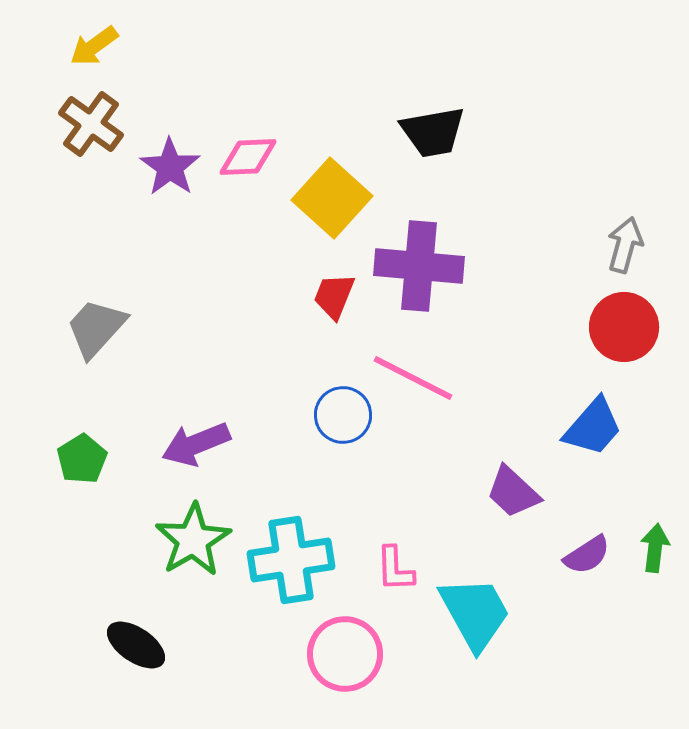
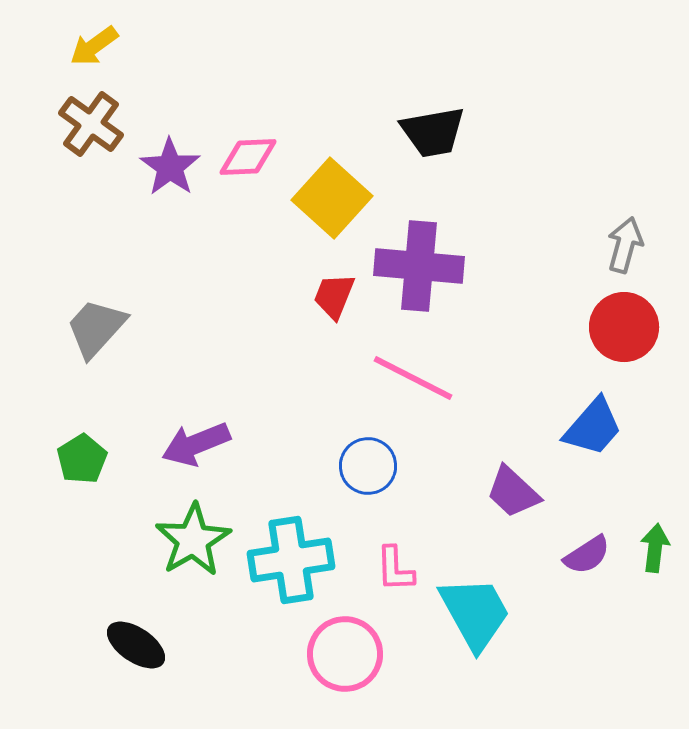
blue circle: moved 25 px right, 51 px down
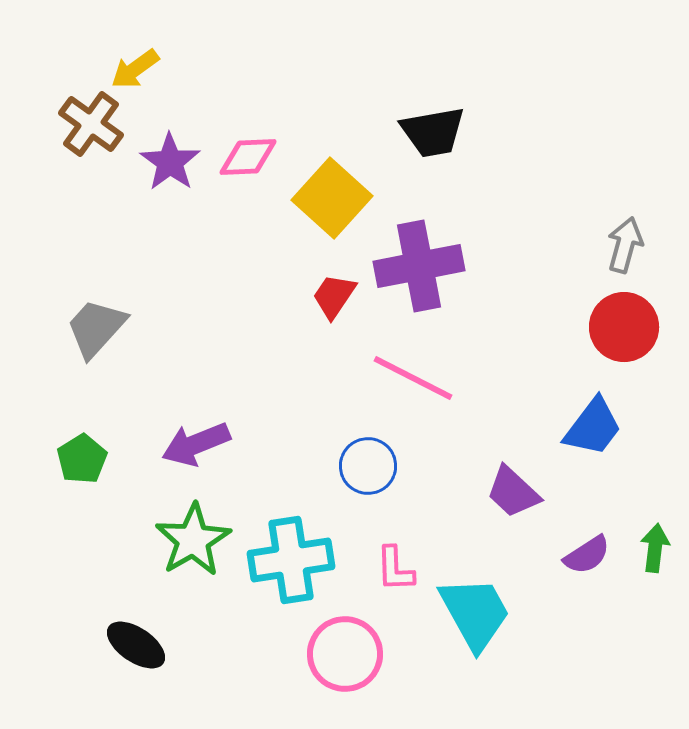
yellow arrow: moved 41 px right, 23 px down
purple star: moved 5 px up
purple cross: rotated 16 degrees counterclockwise
red trapezoid: rotated 12 degrees clockwise
blue trapezoid: rotated 4 degrees counterclockwise
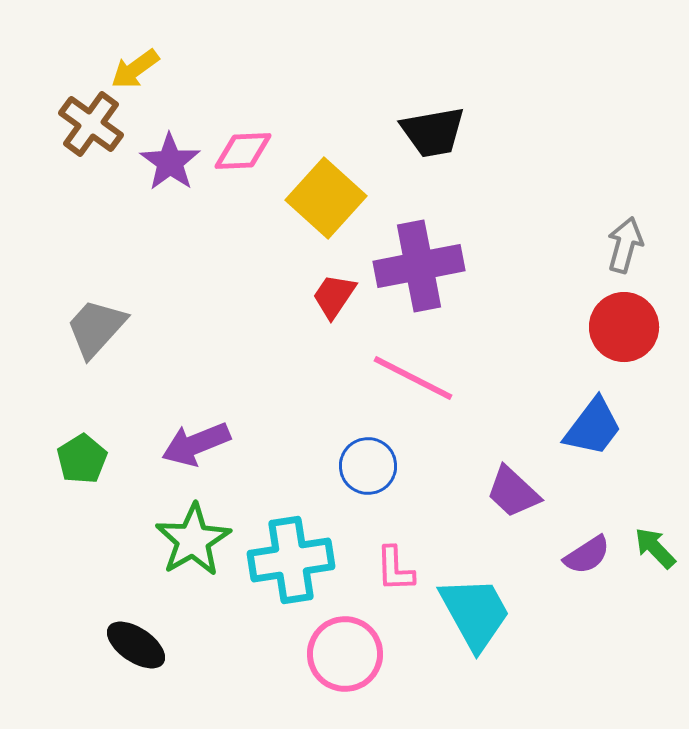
pink diamond: moved 5 px left, 6 px up
yellow square: moved 6 px left
green arrow: rotated 51 degrees counterclockwise
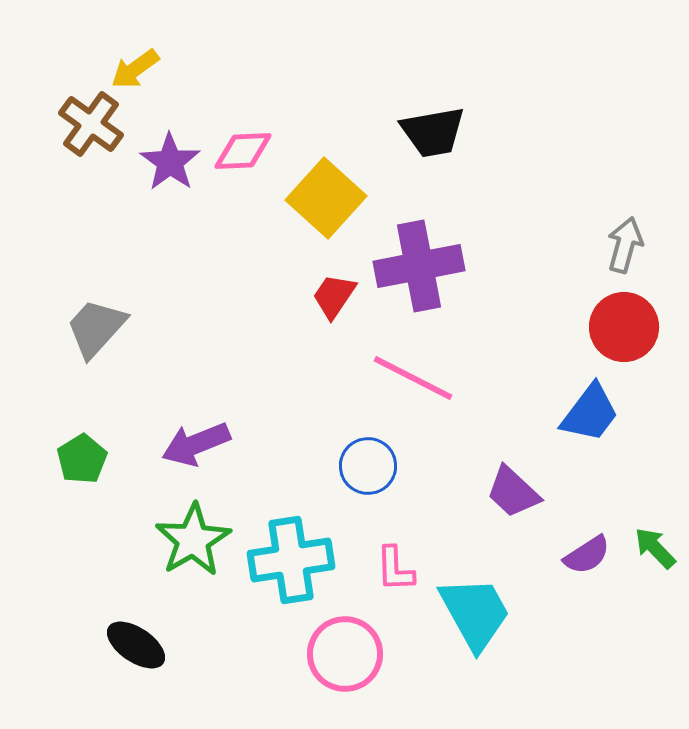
blue trapezoid: moved 3 px left, 14 px up
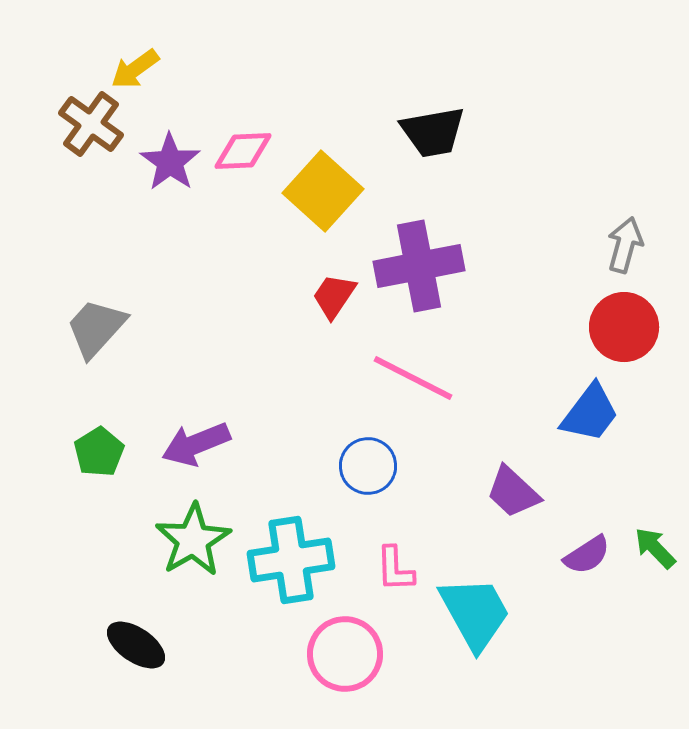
yellow square: moved 3 px left, 7 px up
green pentagon: moved 17 px right, 7 px up
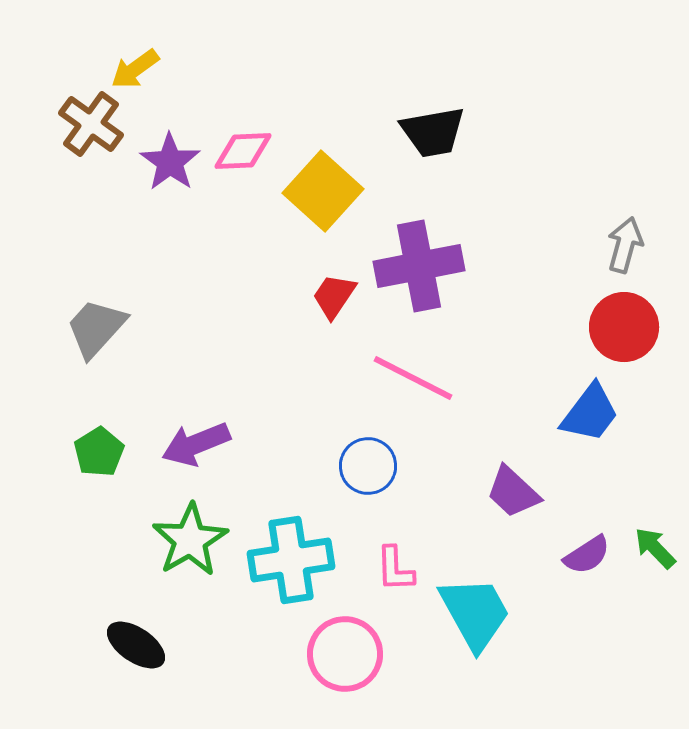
green star: moved 3 px left
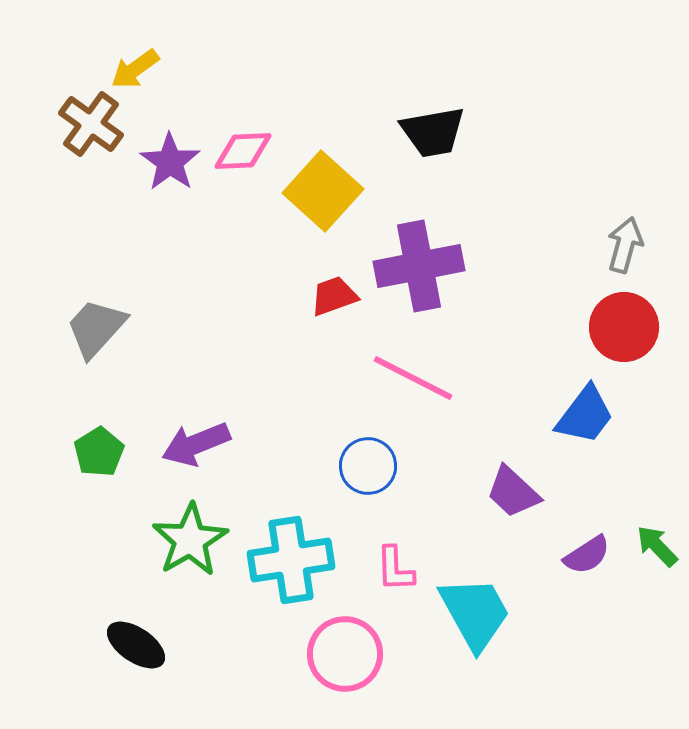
red trapezoid: rotated 36 degrees clockwise
blue trapezoid: moved 5 px left, 2 px down
green arrow: moved 2 px right, 2 px up
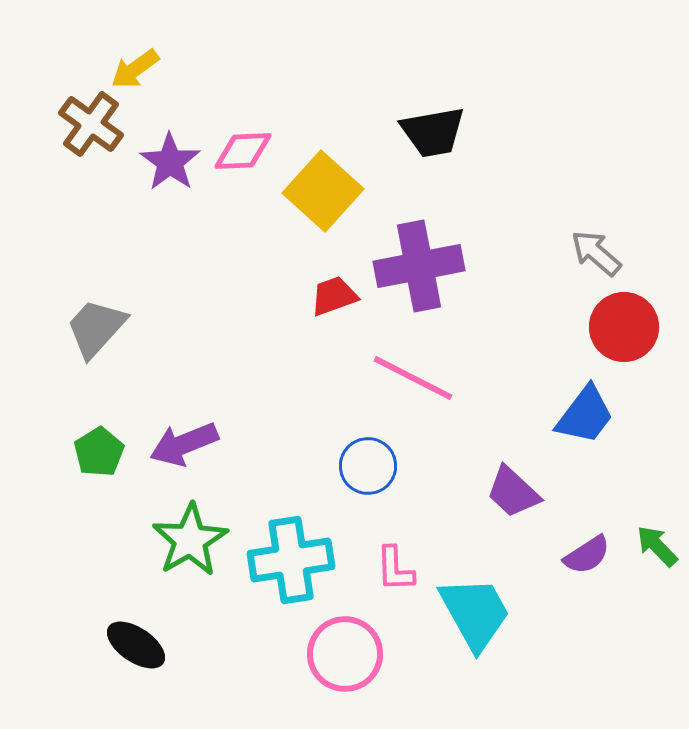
gray arrow: moved 29 px left, 8 px down; rotated 64 degrees counterclockwise
purple arrow: moved 12 px left
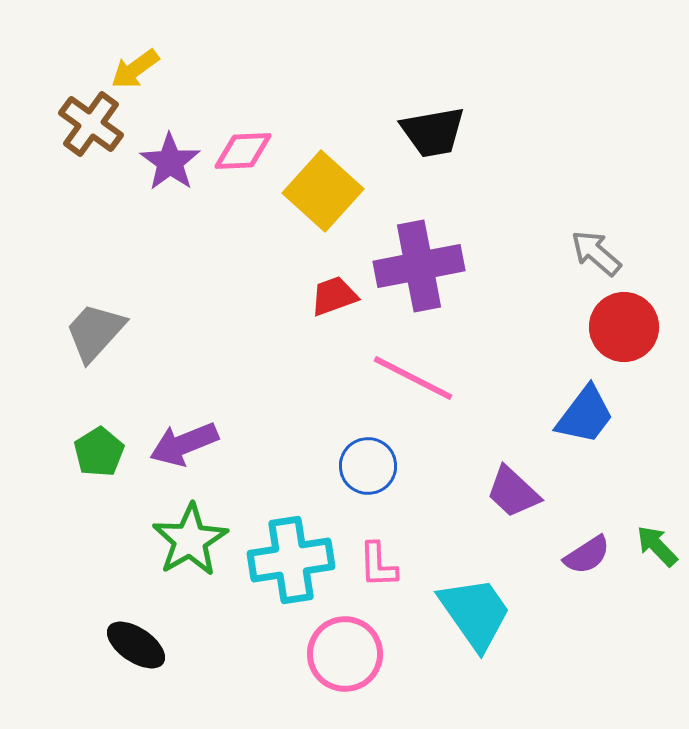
gray trapezoid: moved 1 px left, 4 px down
pink L-shape: moved 17 px left, 4 px up
cyan trapezoid: rotated 6 degrees counterclockwise
